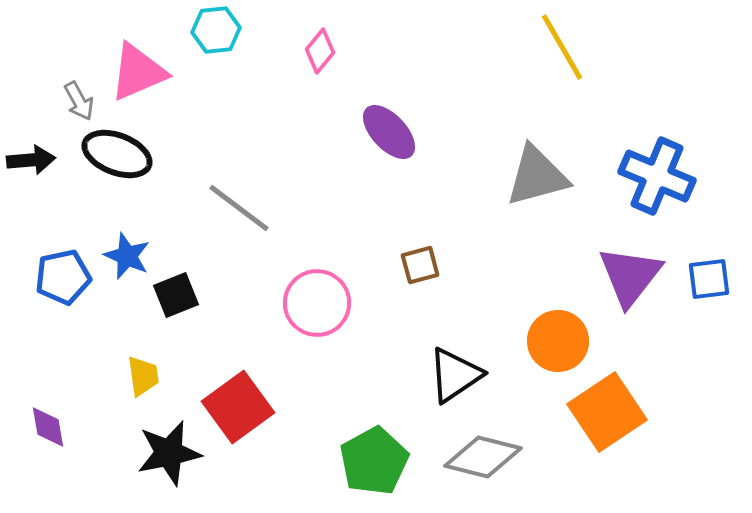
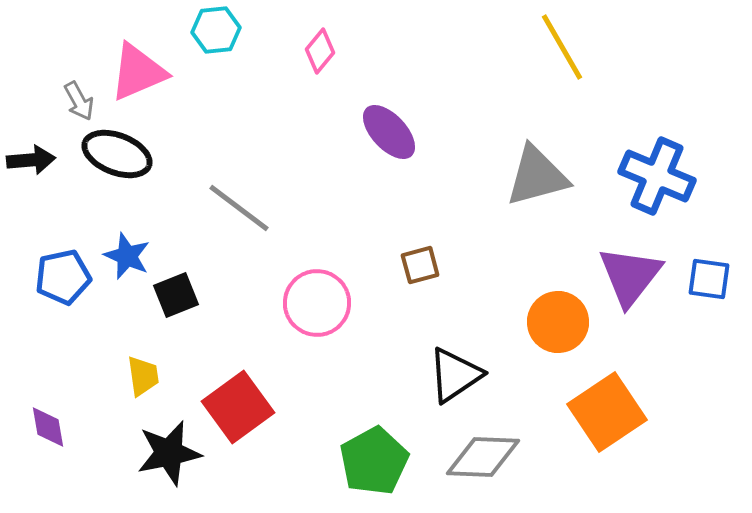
blue square: rotated 15 degrees clockwise
orange circle: moved 19 px up
gray diamond: rotated 12 degrees counterclockwise
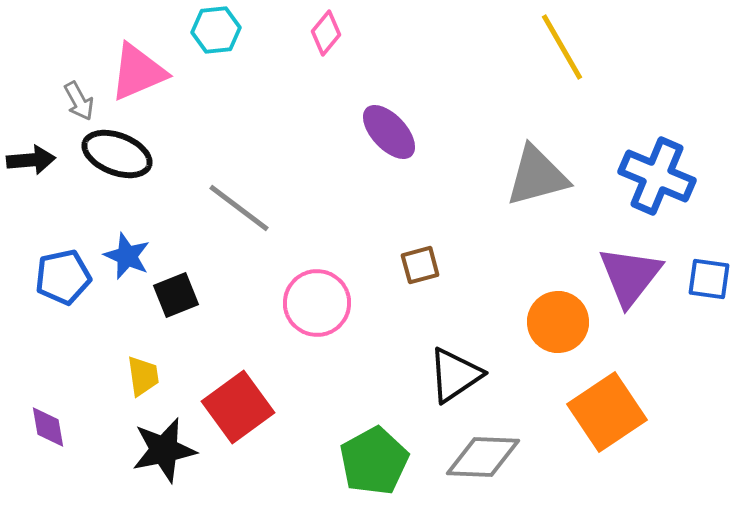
pink diamond: moved 6 px right, 18 px up
black star: moved 5 px left, 3 px up
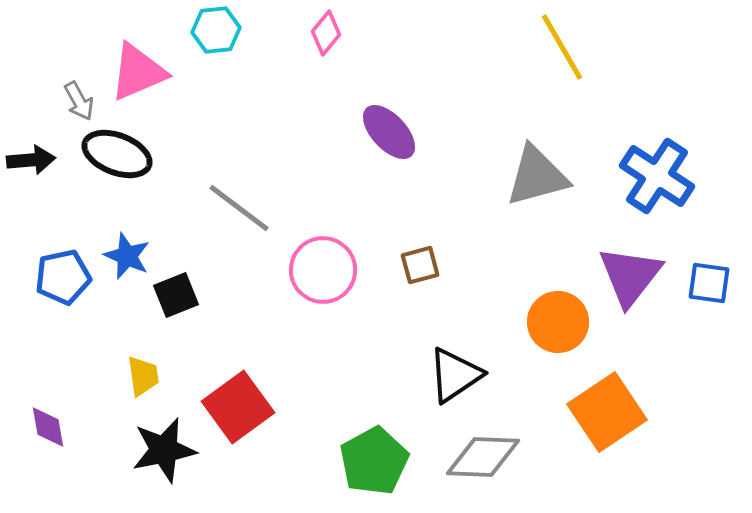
blue cross: rotated 10 degrees clockwise
blue square: moved 4 px down
pink circle: moved 6 px right, 33 px up
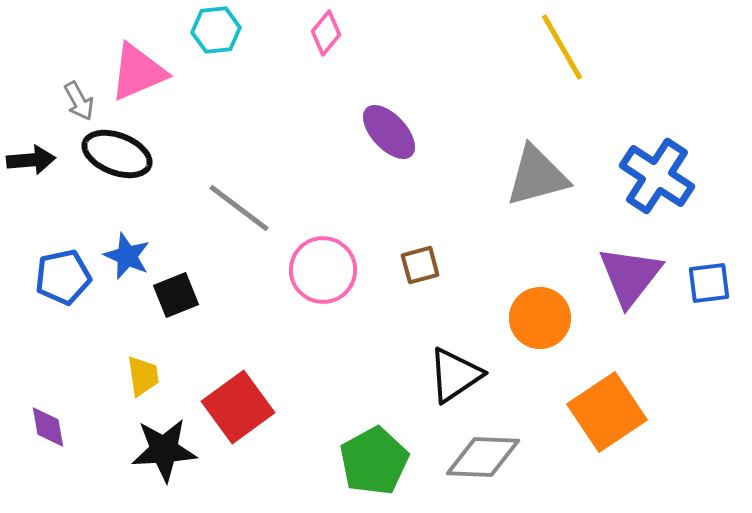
blue square: rotated 15 degrees counterclockwise
orange circle: moved 18 px left, 4 px up
black star: rotated 8 degrees clockwise
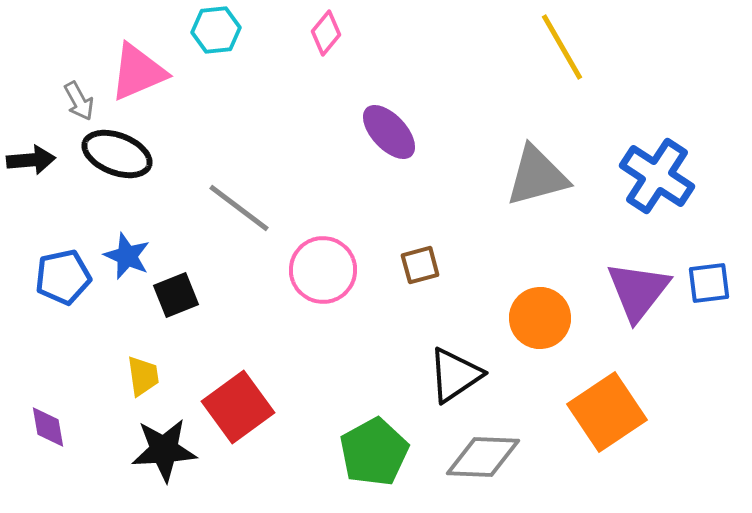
purple triangle: moved 8 px right, 15 px down
green pentagon: moved 9 px up
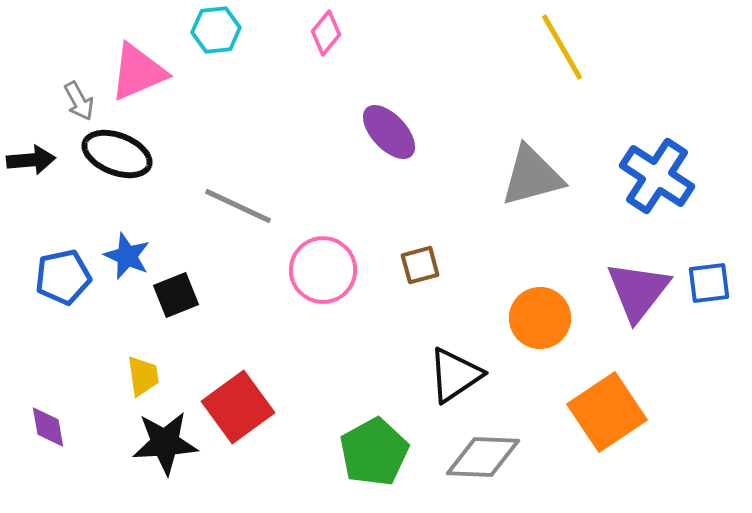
gray triangle: moved 5 px left
gray line: moved 1 px left, 2 px up; rotated 12 degrees counterclockwise
black star: moved 1 px right, 7 px up
